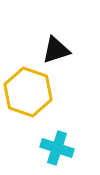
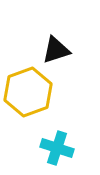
yellow hexagon: rotated 21 degrees clockwise
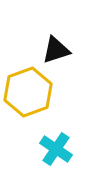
cyan cross: moved 1 px left, 1 px down; rotated 16 degrees clockwise
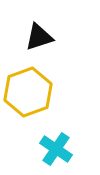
black triangle: moved 17 px left, 13 px up
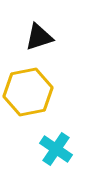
yellow hexagon: rotated 9 degrees clockwise
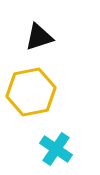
yellow hexagon: moved 3 px right
